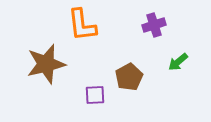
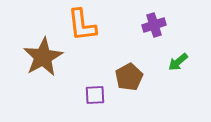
brown star: moved 3 px left, 7 px up; rotated 15 degrees counterclockwise
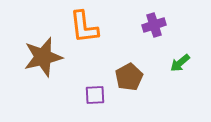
orange L-shape: moved 2 px right, 2 px down
brown star: rotated 15 degrees clockwise
green arrow: moved 2 px right, 1 px down
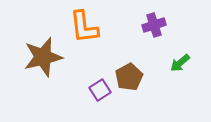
purple square: moved 5 px right, 5 px up; rotated 30 degrees counterclockwise
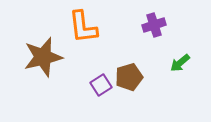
orange L-shape: moved 1 px left
brown pentagon: rotated 12 degrees clockwise
purple square: moved 1 px right, 5 px up
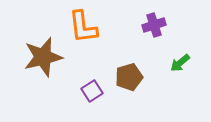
purple square: moved 9 px left, 6 px down
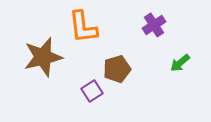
purple cross: rotated 15 degrees counterclockwise
brown pentagon: moved 12 px left, 8 px up
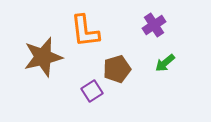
orange L-shape: moved 2 px right, 4 px down
green arrow: moved 15 px left
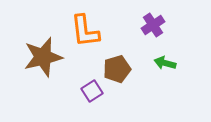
purple cross: moved 1 px left
green arrow: rotated 55 degrees clockwise
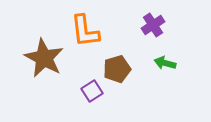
brown star: moved 1 px right, 1 px down; rotated 30 degrees counterclockwise
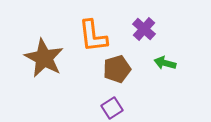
purple cross: moved 9 px left, 4 px down; rotated 15 degrees counterclockwise
orange L-shape: moved 8 px right, 5 px down
purple square: moved 20 px right, 17 px down
